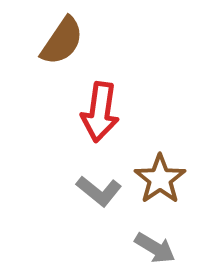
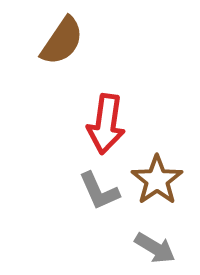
red arrow: moved 6 px right, 12 px down
brown star: moved 3 px left, 1 px down
gray L-shape: rotated 27 degrees clockwise
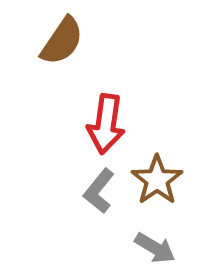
gray L-shape: rotated 63 degrees clockwise
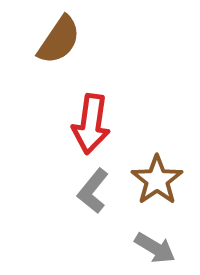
brown semicircle: moved 3 px left, 1 px up
red arrow: moved 15 px left
gray L-shape: moved 6 px left
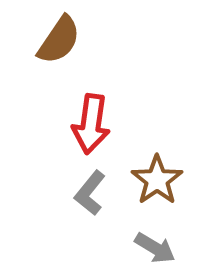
gray L-shape: moved 3 px left, 2 px down
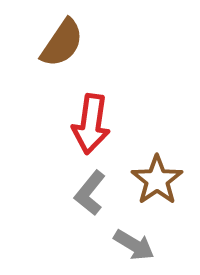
brown semicircle: moved 3 px right, 3 px down
gray arrow: moved 21 px left, 3 px up
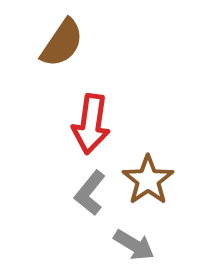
brown star: moved 9 px left
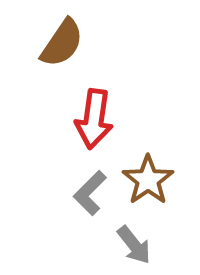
red arrow: moved 3 px right, 5 px up
gray L-shape: rotated 6 degrees clockwise
gray arrow: rotated 21 degrees clockwise
